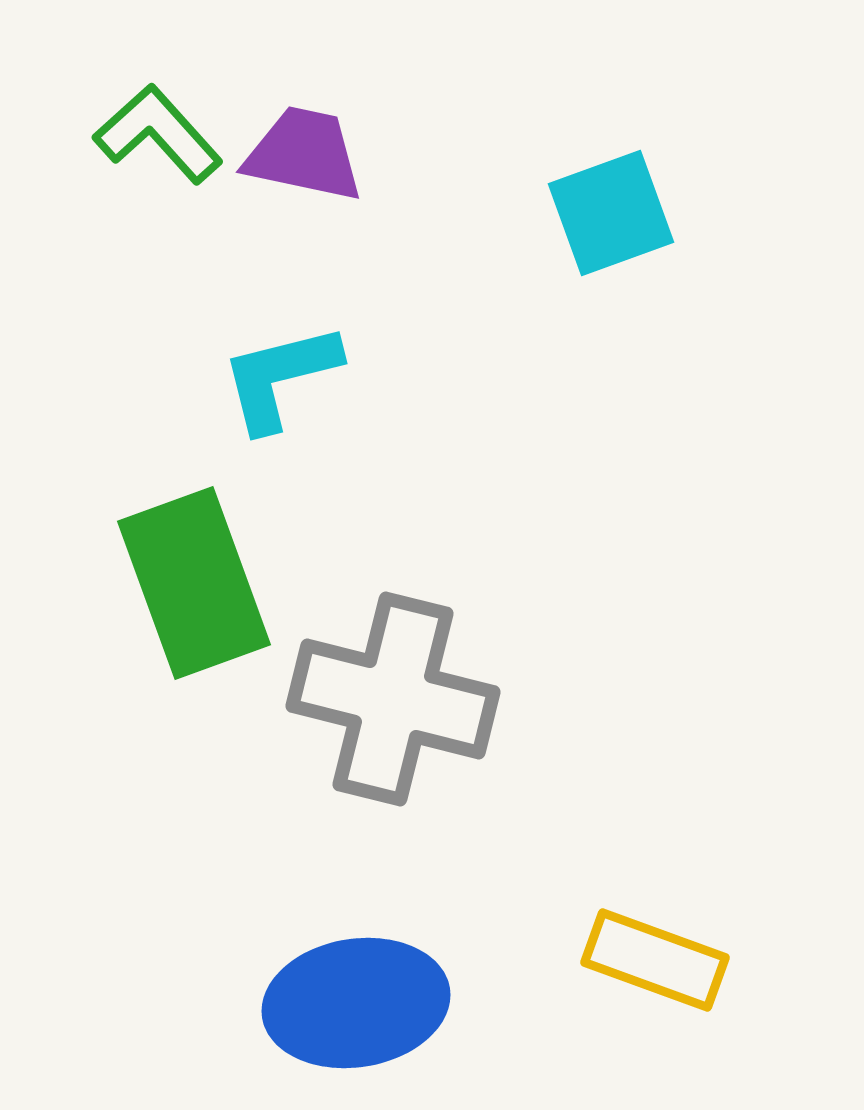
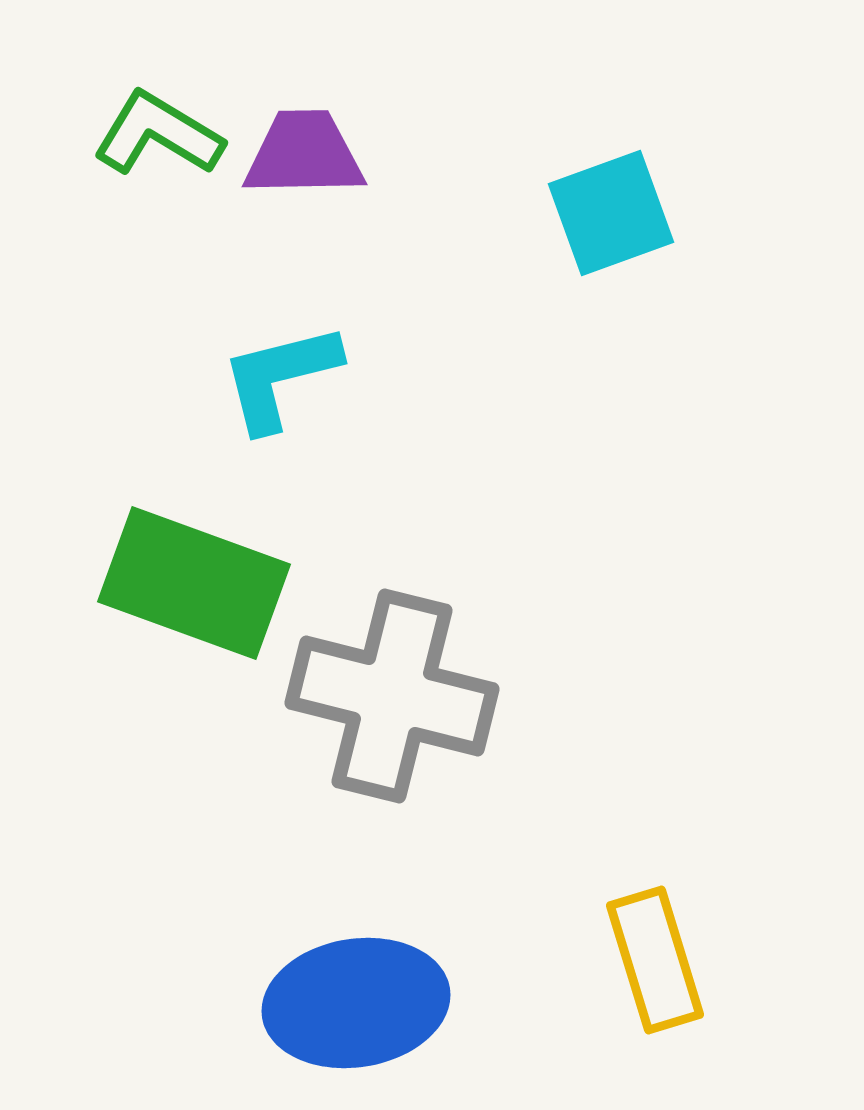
green L-shape: rotated 17 degrees counterclockwise
purple trapezoid: rotated 13 degrees counterclockwise
green rectangle: rotated 50 degrees counterclockwise
gray cross: moved 1 px left, 3 px up
yellow rectangle: rotated 53 degrees clockwise
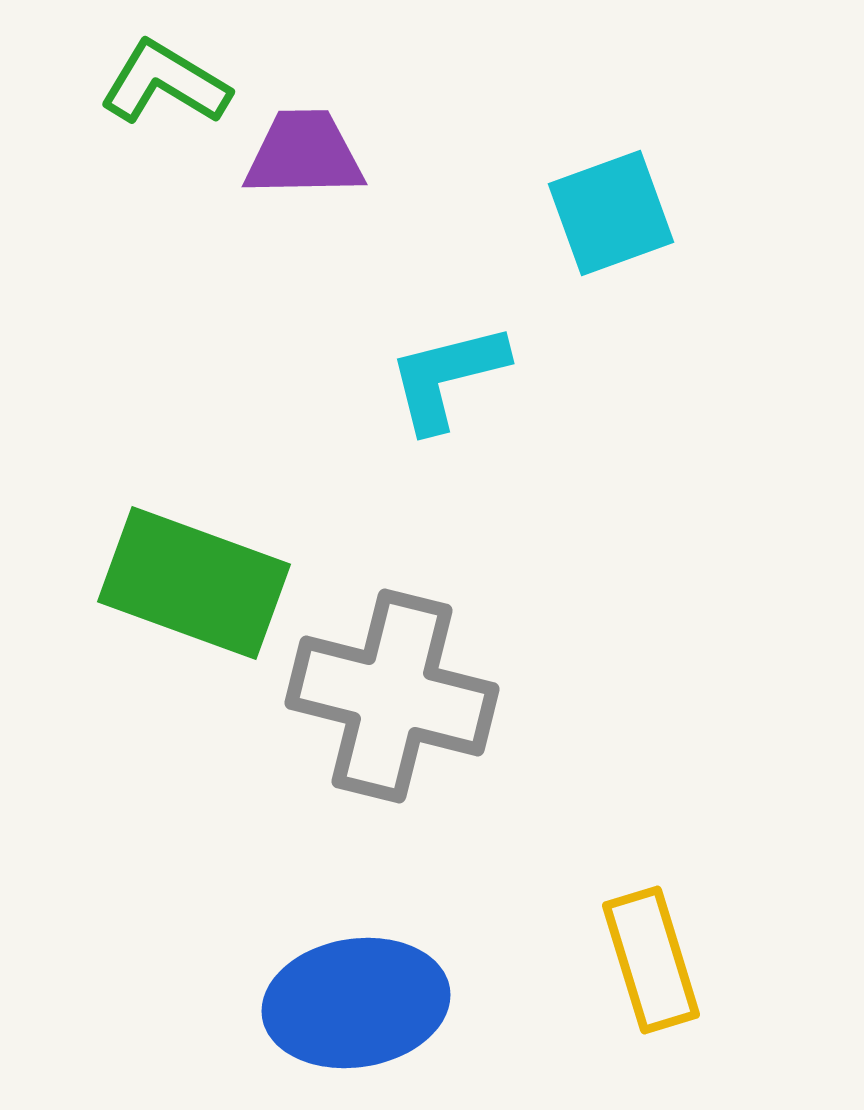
green L-shape: moved 7 px right, 51 px up
cyan L-shape: moved 167 px right
yellow rectangle: moved 4 px left
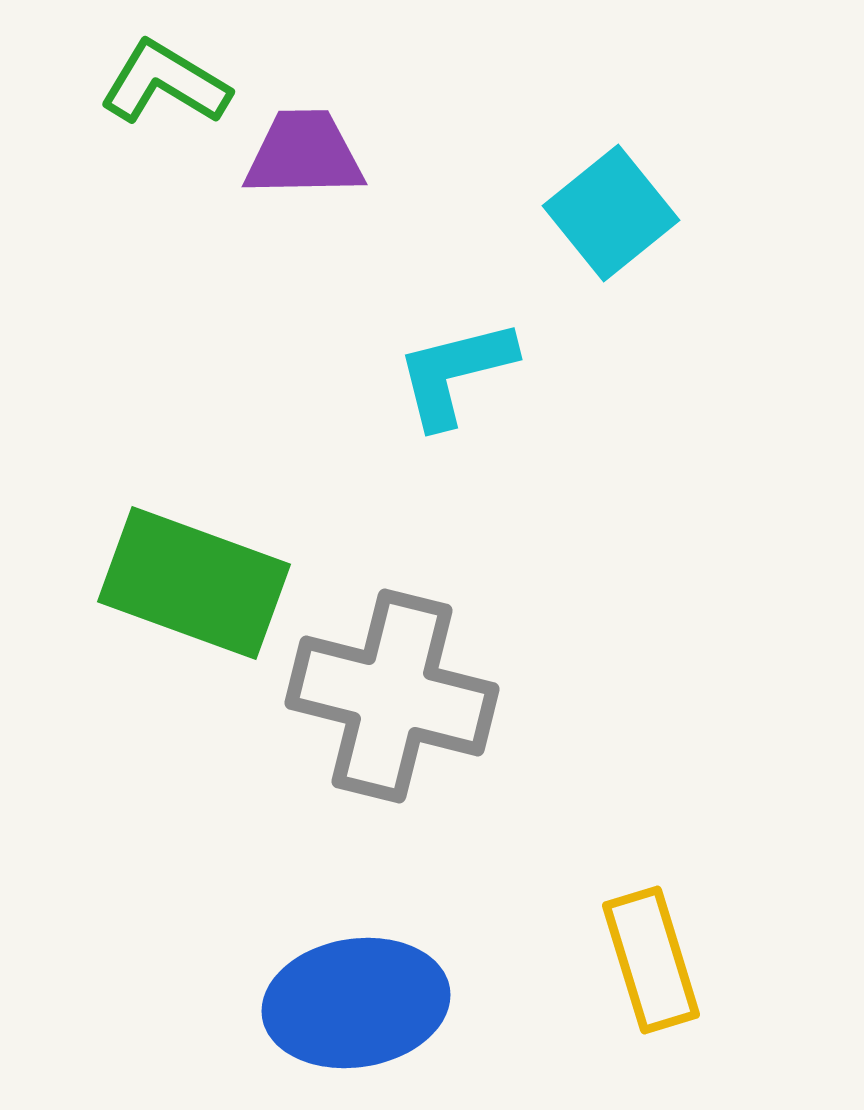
cyan square: rotated 19 degrees counterclockwise
cyan L-shape: moved 8 px right, 4 px up
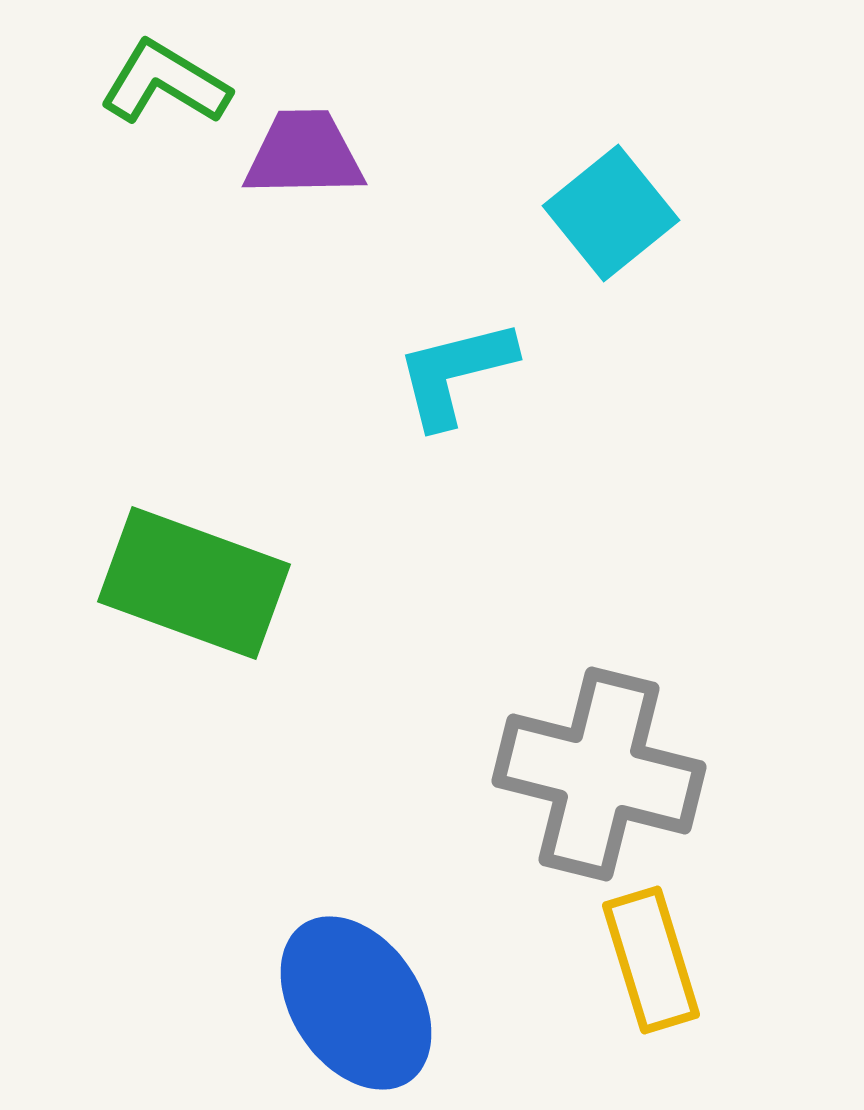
gray cross: moved 207 px right, 78 px down
blue ellipse: rotated 65 degrees clockwise
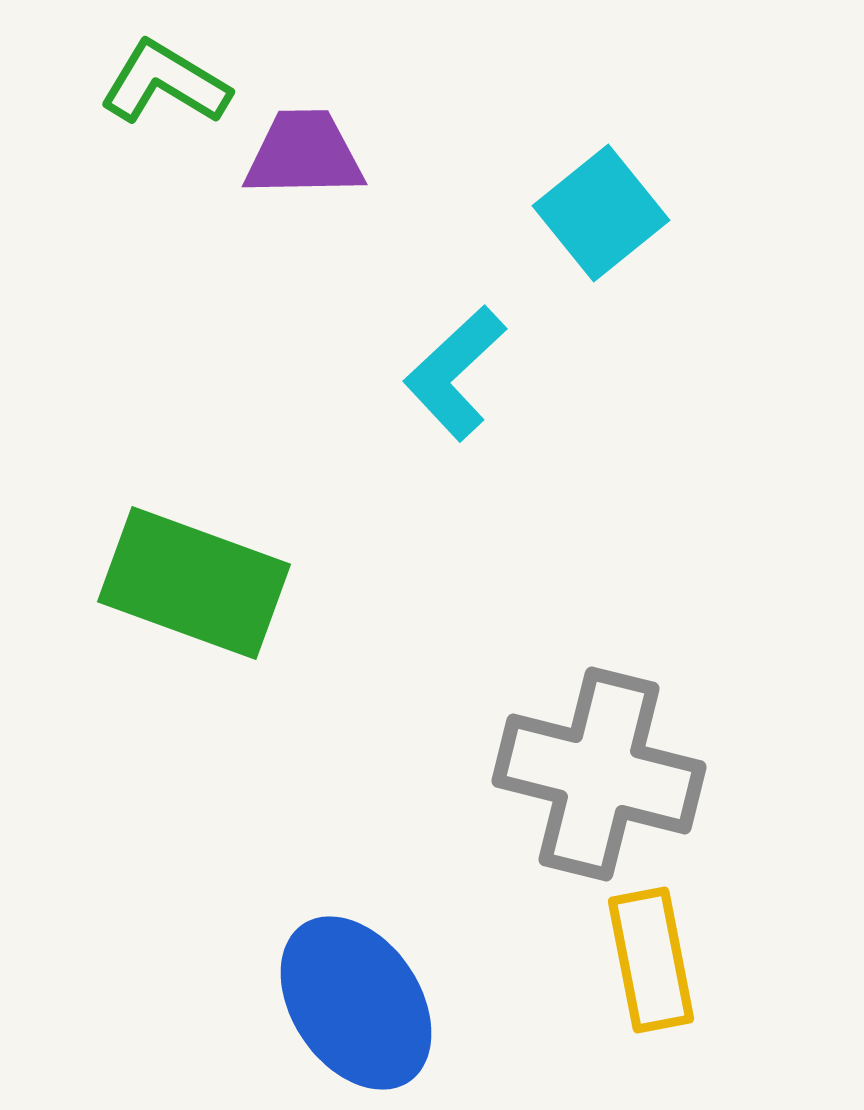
cyan square: moved 10 px left
cyan L-shape: rotated 29 degrees counterclockwise
yellow rectangle: rotated 6 degrees clockwise
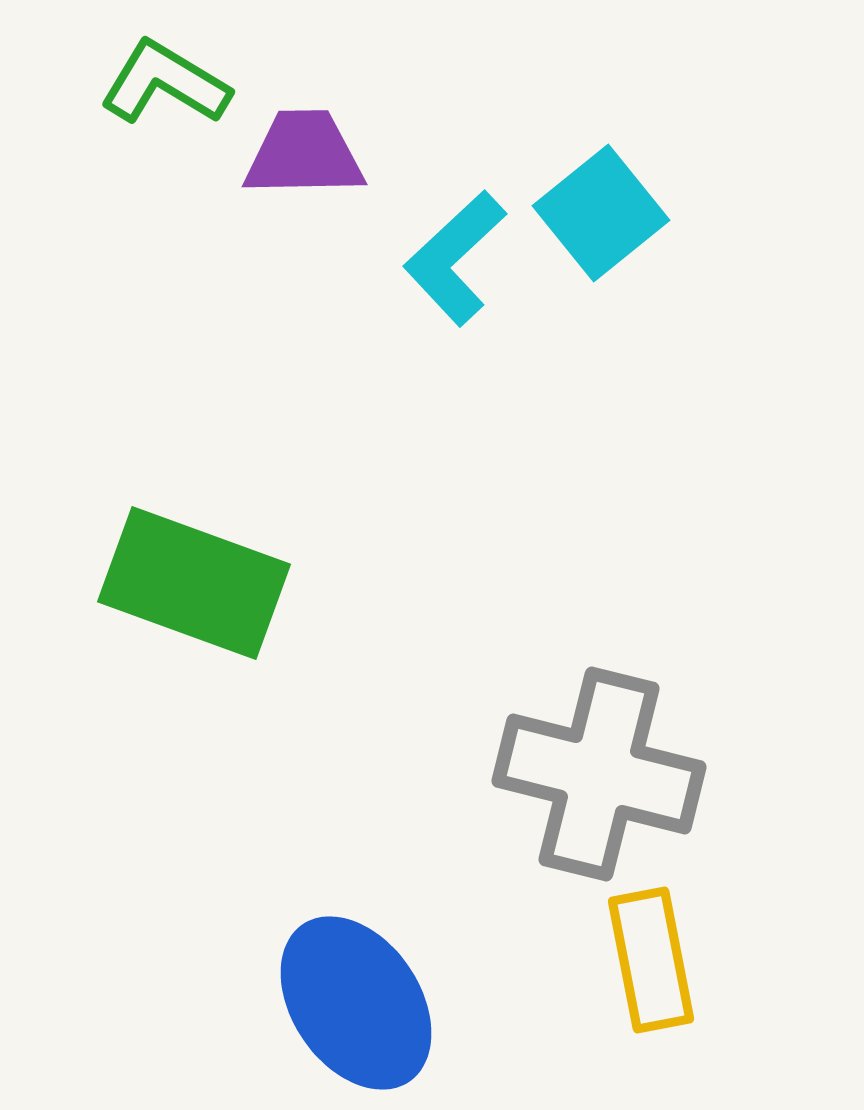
cyan L-shape: moved 115 px up
